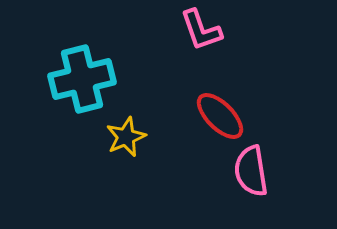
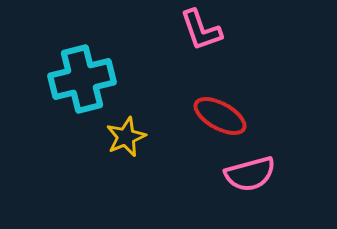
red ellipse: rotated 16 degrees counterclockwise
pink semicircle: moved 1 px left, 3 px down; rotated 96 degrees counterclockwise
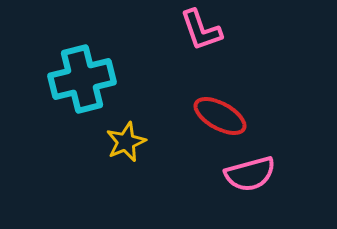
yellow star: moved 5 px down
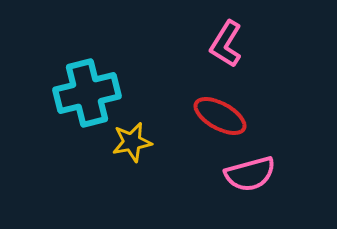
pink L-shape: moved 25 px right, 14 px down; rotated 51 degrees clockwise
cyan cross: moved 5 px right, 14 px down
yellow star: moved 6 px right; rotated 12 degrees clockwise
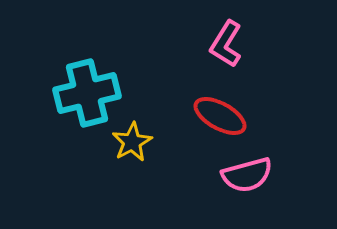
yellow star: rotated 18 degrees counterclockwise
pink semicircle: moved 3 px left, 1 px down
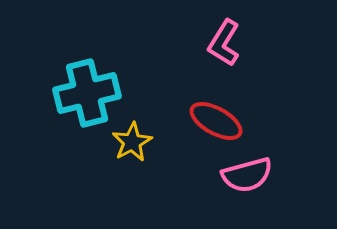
pink L-shape: moved 2 px left, 1 px up
red ellipse: moved 4 px left, 5 px down
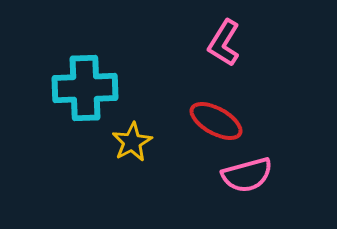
cyan cross: moved 2 px left, 5 px up; rotated 12 degrees clockwise
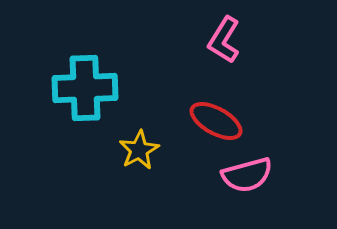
pink L-shape: moved 3 px up
yellow star: moved 7 px right, 8 px down
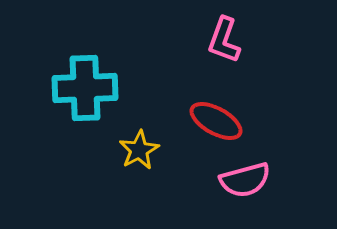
pink L-shape: rotated 12 degrees counterclockwise
pink semicircle: moved 2 px left, 5 px down
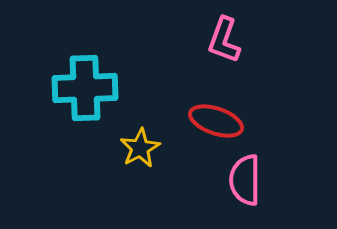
red ellipse: rotated 10 degrees counterclockwise
yellow star: moved 1 px right, 2 px up
pink semicircle: rotated 105 degrees clockwise
